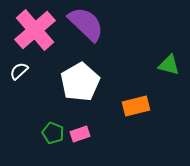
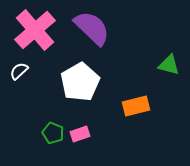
purple semicircle: moved 6 px right, 4 px down
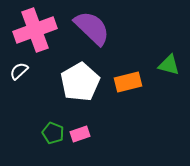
pink cross: rotated 21 degrees clockwise
orange rectangle: moved 8 px left, 24 px up
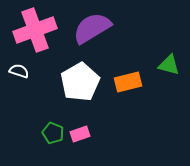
purple semicircle: rotated 75 degrees counterclockwise
white semicircle: rotated 60 degrees clockwise
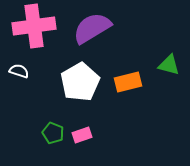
pink cross: moved 1 px left, 4 px up; rotated 12 degrees clockwise
pink rectangle: moved 2 px right, 1 px down
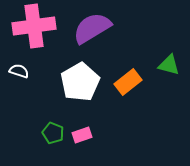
orange rectangle: rotated 24 degrees counterclockwise
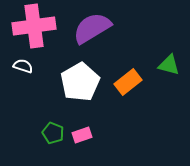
white semicircle: moved 4 px right, 5 px up
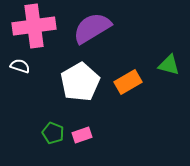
white semicircle: moved 3 px left
orange rectangle: rotated 8 degrees clockwise
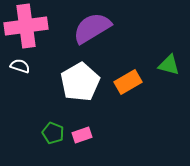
pink cross: moved 8 px left
